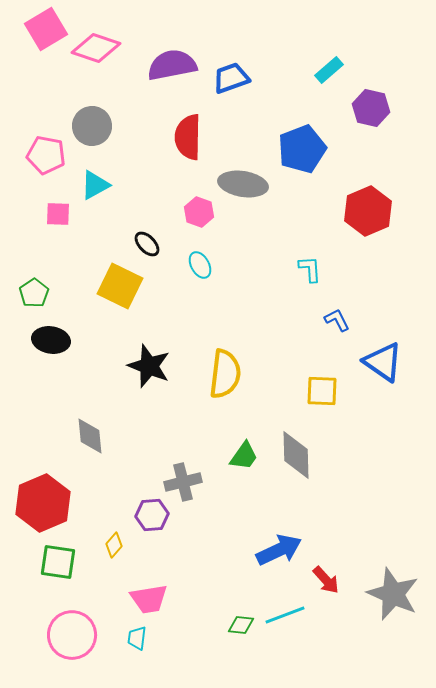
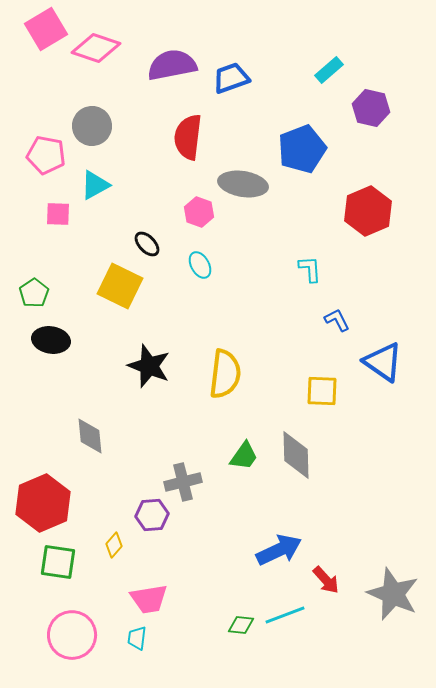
red semicircle at (188, 137): rotated 6 degrees clockwise
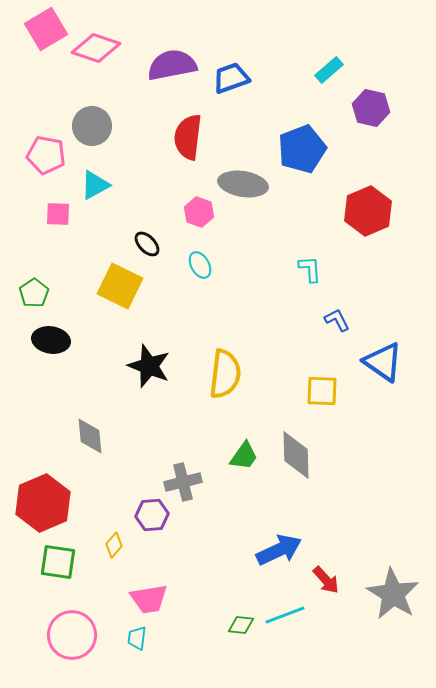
gray star at (393, 594): rotated 8 degrees clockwise
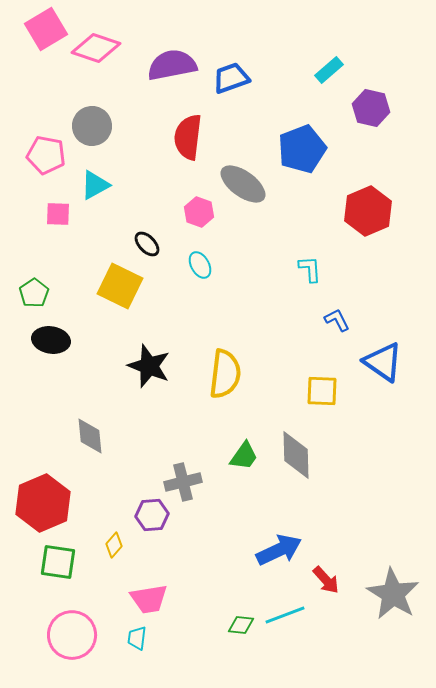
gray ellipse at (243, 184): rotated 27 degrees clockwise
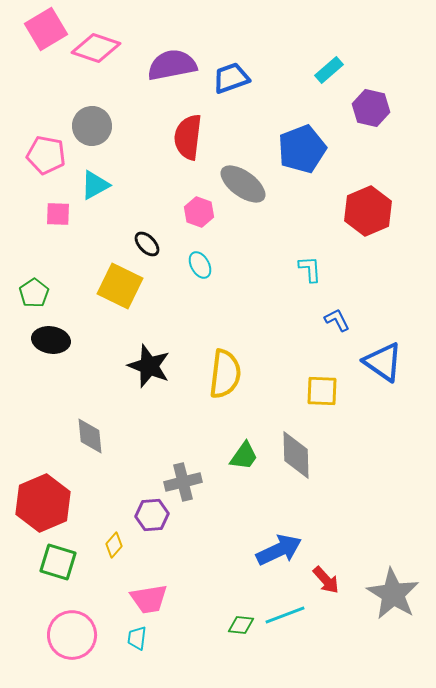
green square at (58, 562): rotated 9 degrees clockwise
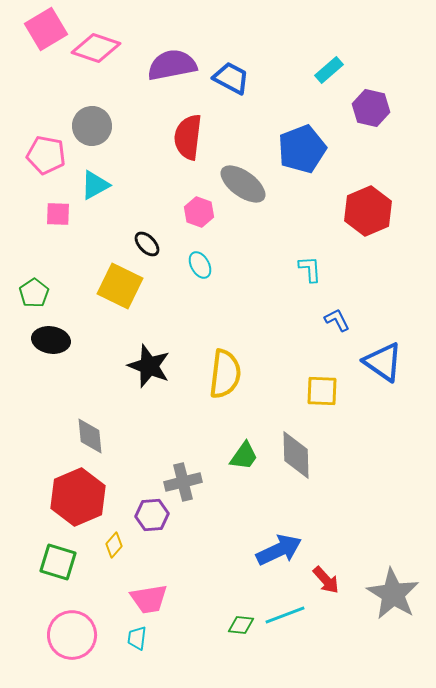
blue trapezoid at (231, 78): rotated 48 degrees clockwise
red hexagon at (43, 503): moved 35 px right, 6 px up
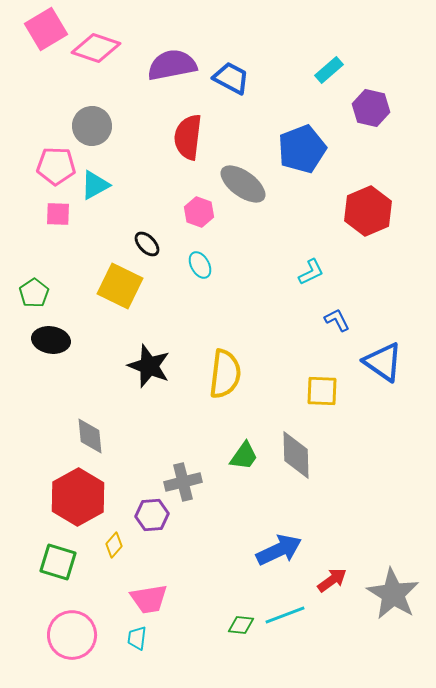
pink pentagon at (46, 155): moved 10 px right, 11 px down; rotated 9 degrees counterclockwise
cyan L-shape at (310, 269): moved 1 px right, 3 px down; rotated 68 degrees clockwise
red hexagon at (78, 497): rotated 6 degrees counterclockwise
red arrow at (326, 580): moved 6 px right; rotated 84 degrees counterclockwise
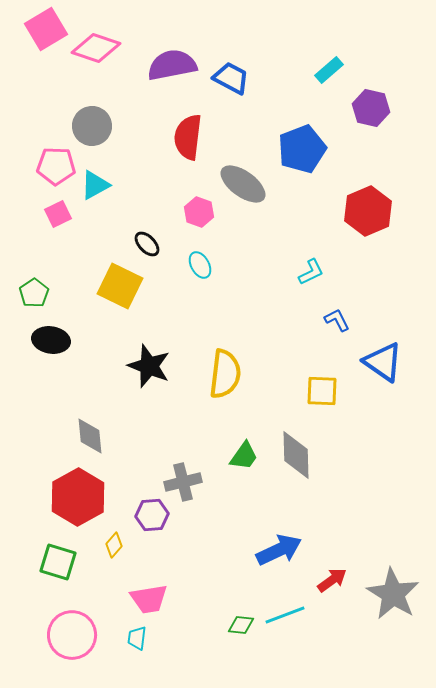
pink square at (58, 214): rotated 28 degrees counterclockwise
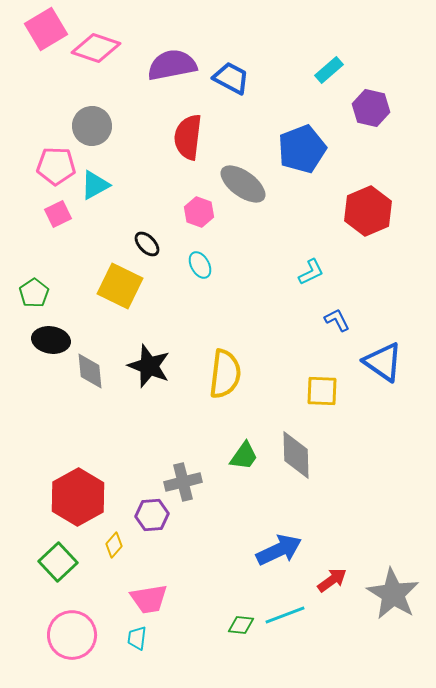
gray diamond at (90, 436): moved 65 px up
green square at (58, 562): rotated 30 degrees clockwise
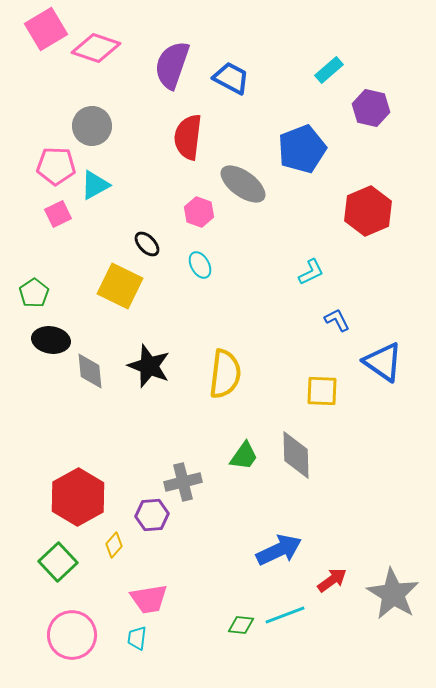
purple semicircle at (172, 65): rotated 60 degrees counterclockwise
